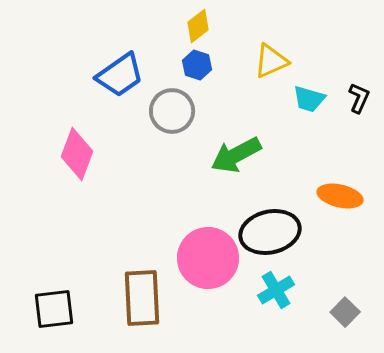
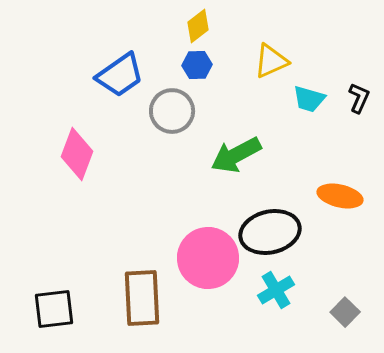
blue hexagon: rotated 20 degrees counterclockwise
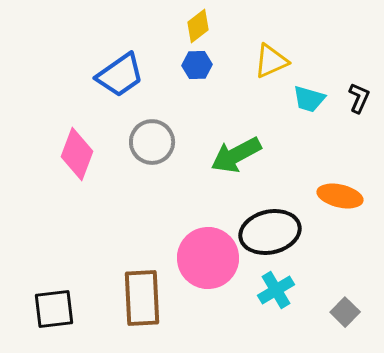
gray circle: moved 20 px left, 31 px down
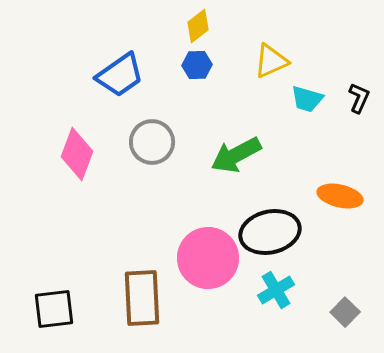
cyan trapezoid: moved 2 px left
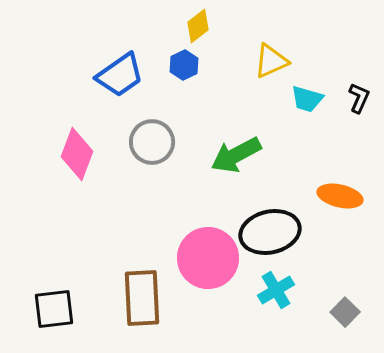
blue hexagon: moved 13 px left; rotated 24 degrees counterclockwise
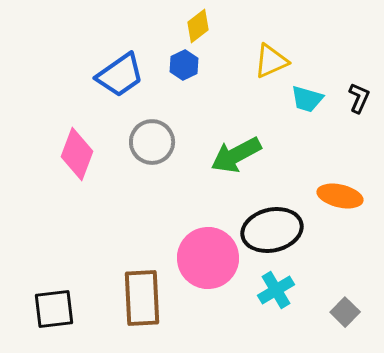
black ellipse: moved 2 px right, 2 px up
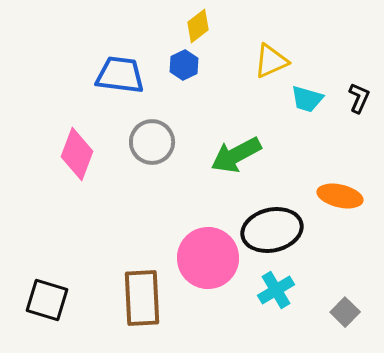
blue trapezoid: rotated 138 degrees counterclockwise
black square: moved 7 px left, 9 px up; rotated 24 degrees clockwise
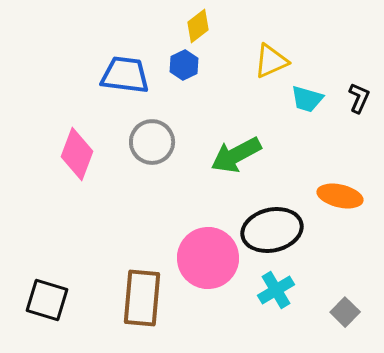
blue trapezoid: moved 5 px right
brown rectangle: rotated 8 degrees clockwise
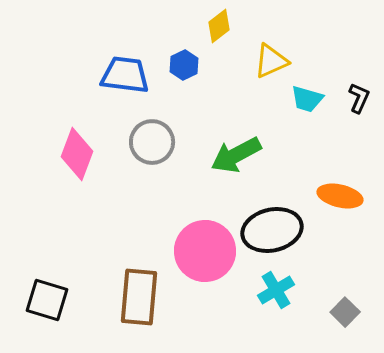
yellow diamond: moved 21 px right
pink circle: moved 3 px left, 7 px up
brown rectangle: moved 3 px left, 1 px up
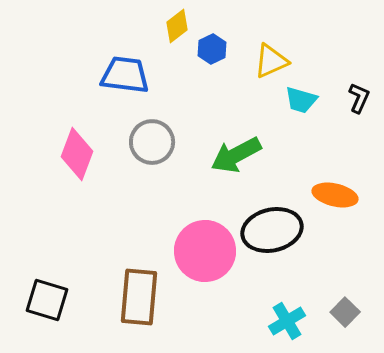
yellow diamond: moved 42 px left
blue hexagon: moved 28 px right, 16 px up
cyan trapezoid: moved 6 px left, 1 px down
orange ellipse: moved 5 px left, 1 px up
cyan cross: moved 11 px right, 31 px down
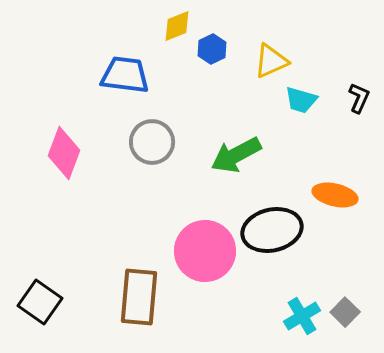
yellow diamond: rotated 16 degrees clockwise
pink diamond: moved 13 px left, 1 px up
black square: moved 7 px left, 2 px down; rotated 18 degrees clockwise
cyan cross: moved 15 px right, 5 px up
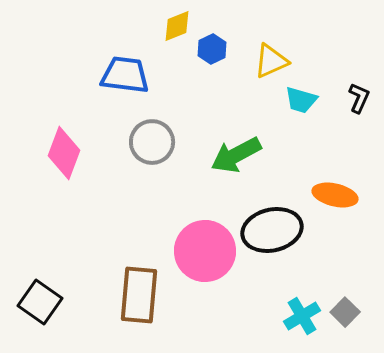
brown rectangle: moved 2 px up
